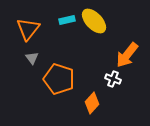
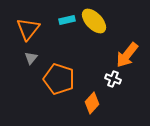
gray triangle: moved 1 px left; rotated 16 degrees clockwise
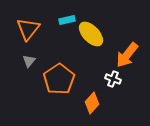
yellow ellipse: moved 3 px left, 13 px down
gray triangle: moved 2 px left, 3 px down
orange pentagon: rotated 20 degrees clockwise
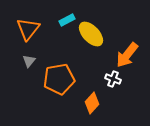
cyan rectangle: rotated 14 degrees counterclockwise
orange pentagon: rotated 24 degrees clockwise
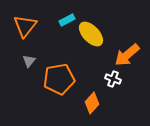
orange triangle: moved 3 px left, 3 px up
orange arrow: rotated 12 degrees clockwise
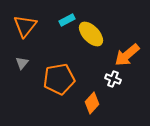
gray triangle: moved 7 px left, 2 px down
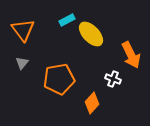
orange triangle: moved 2 px left, 4 px down; rotated 15 degrees counterclockwise
orange arrow: moved 4 px right; rotated 76 degrees counterclockwise
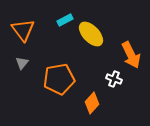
cyan rectangle: moved 2 px left
white cross: moved 1 px right
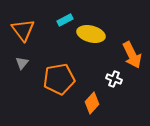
yellow ellipse: rotated 32 degrees counterclockwise
orange arrow: moved 1 px right
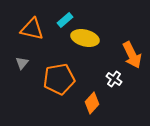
cyan rectangle: rotated 14 degrees counterclockwise
orange triangle: moved 9 px right, 1 px up; rotated 40 degrees counterclockwise
yellow ellipse: moved 6 px left, 4 px down
white cross: rotated 14 degrees clockwise
